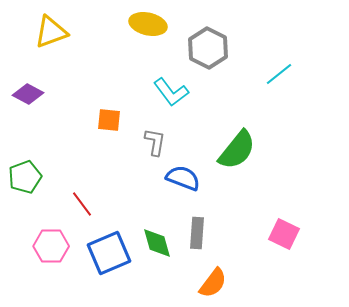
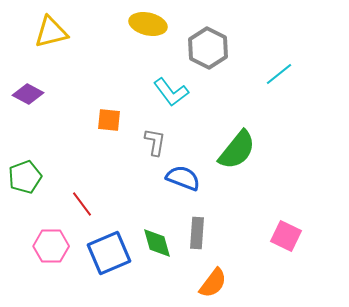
yellow triangle: rotated 6 degrees clockwise
pink square: moved 2 px right, 2 px down
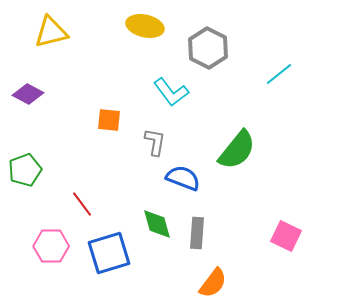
yellow ellipse: moved 3 px left, 2 px down
green pentagon: moved 7 px up
green diamond: moved 19 px up
blue square: rotated 6 degrees clockwise
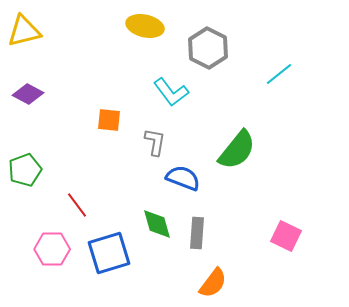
yellow triangle: moved 27 px left, 1 px up
red line: moved 5 px left, 1 px down
pink hexagon: moved 1 px right, 3 px down
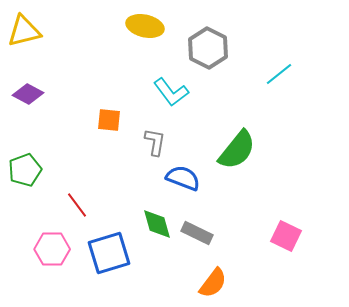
gray rectangle: rotated 68 degrees counterclockwise
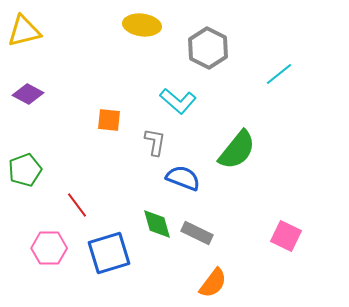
yellow ellipse: moved 3 px left, 1 px up; rotated 6 degrees counterclockwise
cyan L-shape: moved 7 px right, 9 px down; rotated 12 degrees counterclockwise
pink hexagon: moved 3 px left, 1 px up
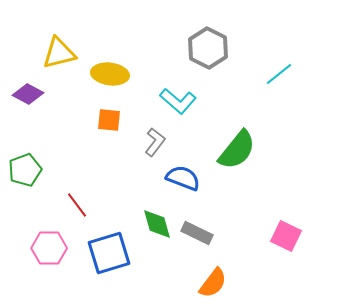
yellow ellipse: moved 32 px left, 49 px down
yellow triangle: moved 35 px right, 22 px down
gray L-shape: rotated 28 degrees clockwise
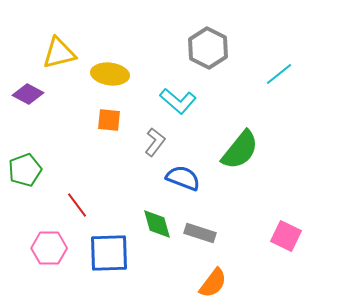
green semicircle: moved 3 px right
gray rectangle: moved 3 px right; rotated 8 degrees counterclockwise
blue square: rotated 15 degrees clockwise
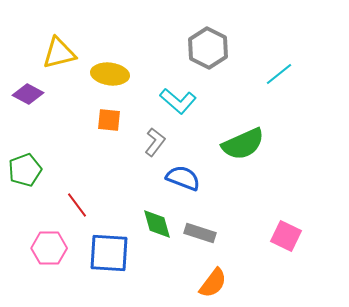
green semicircle: moved 3 px right, 6 px up; rotated 27 degrees clockwise
blue square: rotated 6 degrees clockwise
